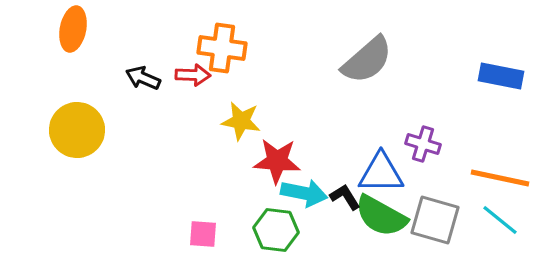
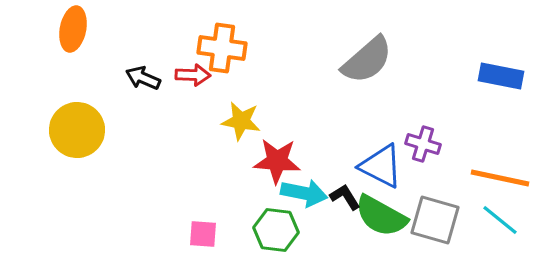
blue triangle: moved 7 px up; rotated 27 degrees clockwise
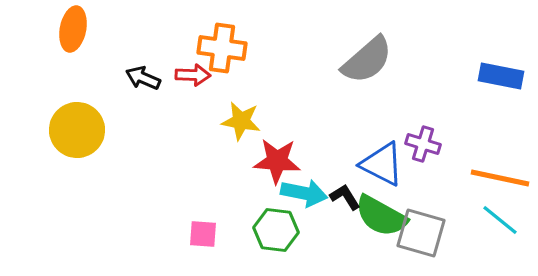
blue triangle: moved 1 px right, 2 px up
gray square: moved 14 px left, 13 px down
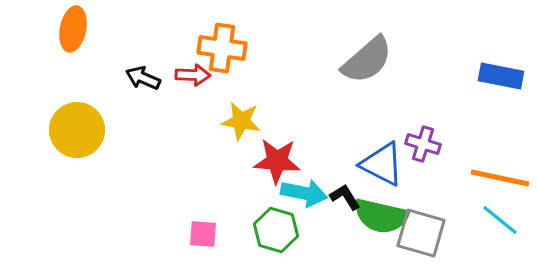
green semicircle: rotated 16 degrees counterclockwise
green hexagon: rotated 9 degrees clockwise
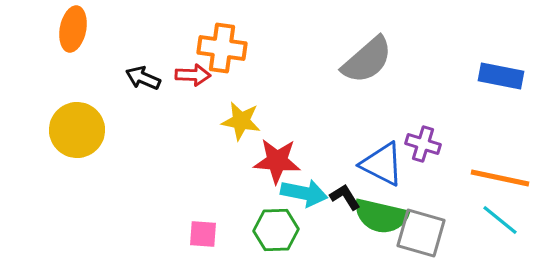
green hexagon: rotated 18 degrees counterclockwise
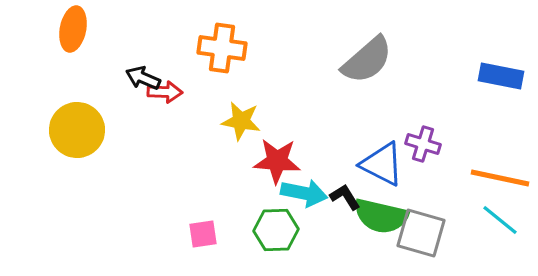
red arrow: moved 28 px left, 17 px down
pink square: rotated 12 degrees counterclockwise
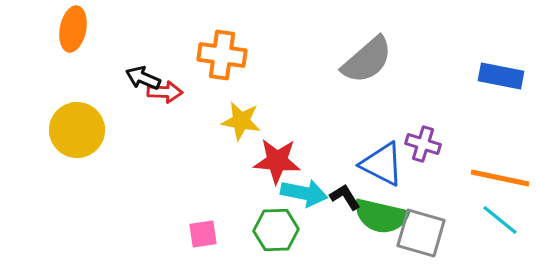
orange cross: moved 7 px down
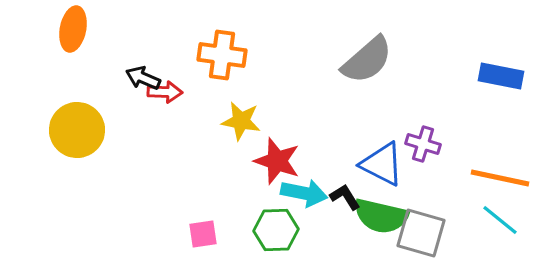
red star: rotated 15 degrees clockwise
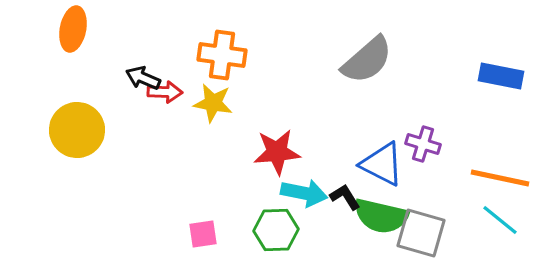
yellow star: moved 28 px left, 18 px up
red star: moved 9 px up; rotated 24 degrees counterclockwise
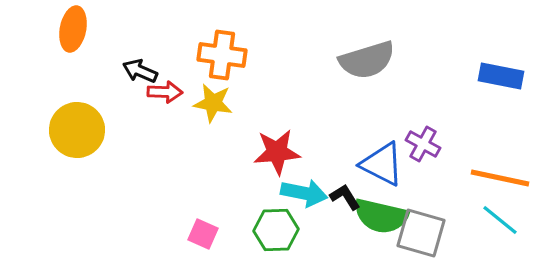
gray semicircle: rotated 24 degrees clockwise
black arrow: moved 3 px left, 7 px up
purple cross: rotated 12 degrees clockwise
pink square: rotated 32 degrees clockwise
